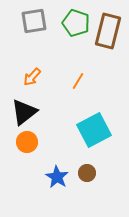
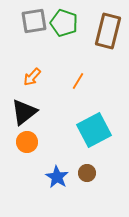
green pentagon: moved 12 px left
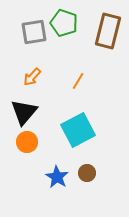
gray square: moved 11 px down
black triangle: rotated 12 degrees counterclockwise
cyan square: moved 16 px left
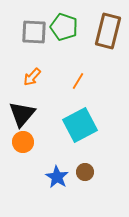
green pentagon: moved 4 px down
gray square: rotated 12 degrees clockwise
black triangle: moved 2 px left, 2 px down
cyan square: moved 2 px right, 5 px up
orange circle: moved 4 px left
brown circle: moved 2 px left, 1 px up
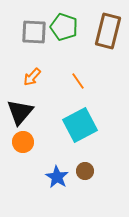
orange line: rotated 66 degrees counterclockwise
black triangle: moved 2 px left, 2 px up
brown circle: moved 1 px up
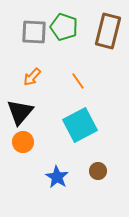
brown circle: moved 13 px right
